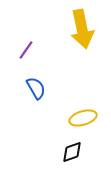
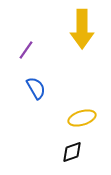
yellow arrow: rotated 12 degrees clockwise
yellow ellipse: moved 1 px left
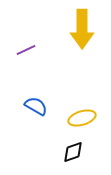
purple line: rotated 30 degrees clockwise
blue semicircle: moved 18 px down; rotated 30 degrees counterclockwise
black diamond: moved 1 px right
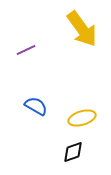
yellow arrow: rotated 36 degrees counterclockwise
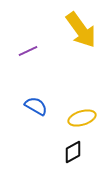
yellow arrow: moved 1 px left, 1 px down
purple line: moved 2 px right, 1 px down
black diamond: rotated 10 degrees counterclockwise
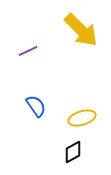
yellow arrow: rotated 9 degrees counterclockwise
blue semicircle: rotated 25 degrees clockwise
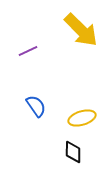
black diamond: rotated 60 degrees counterclockwise
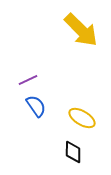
purple line: moved 29 px down
yellow ellipse: rotated 48 degrees clockwise
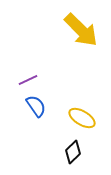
black diamond: rotated 45 degrees clockwise
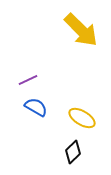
blue semicircle: moved 1 px down; rotated 25 degrees counterclockwise
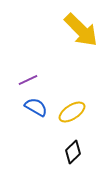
yellow ellipse: moved 10 px left, 6 px up; rotated 64 degrees counterclockwise
